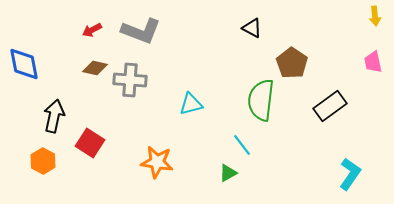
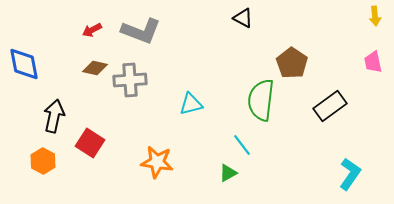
black triangle: moved 9 px left, 10 px up
gray cross: rotated 8 degrees counterclockwise
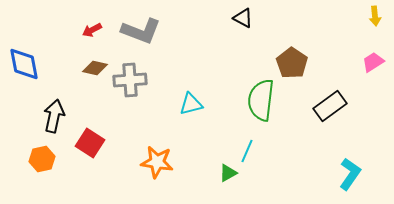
pink trapezoid: rotated 70 degrees clockwise
cyan line: moved 5 px right, 6 px down; rotated 60 degrees clockwise
orange hexagon: moved 1 px left, 2 px up; rotated 20 degrees clockwise
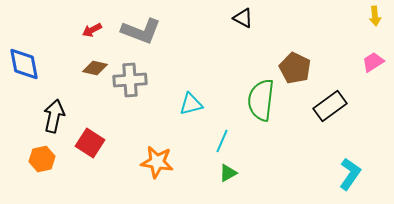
brown pentagon: moved 3 px right, 5 px down; rotated 8 degrees counterclockwise
cyan line: moved 25 px left, 10 px up
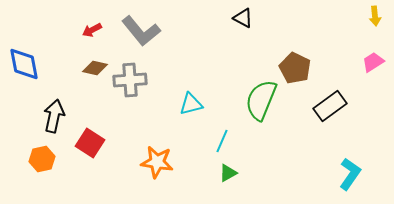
gray L-shape: rotated 30 degrees clockwise
green semicircle: rotated 15 degrees clockwise
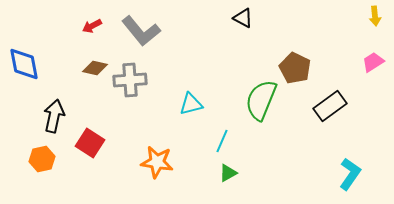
red arrow: moved 4 px up
